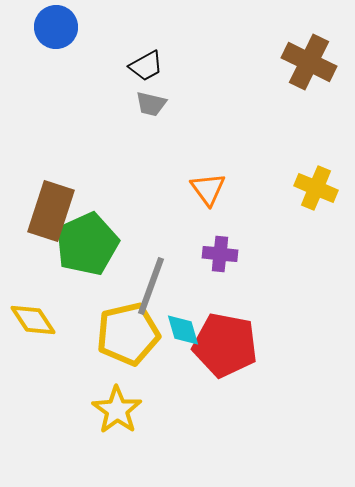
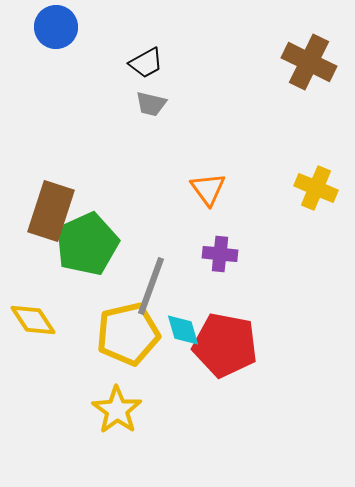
black trapezoid: moved 3 px up
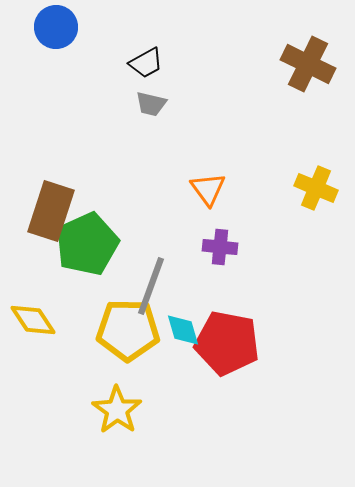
brown cross: moved 1 px left, 2 px down
purple cross: moved 7 px up
yellow pentagon: moved 4 px up; rotated 14 degrees clockwise
red pentagon: moved 2 px right, 2 px up
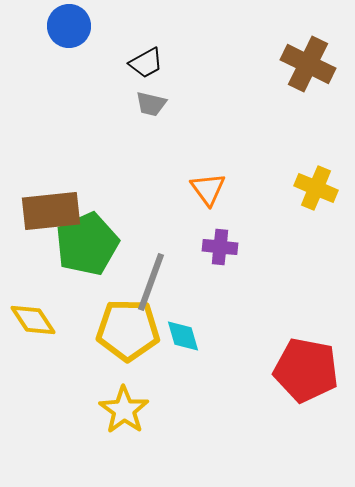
blue circle: moved 13 px right, 1 px up
brown rectangle: rotated 66 degrees clockwise
gray line: moved 4 px up
cyan diamond: moved 6 px down
red pentagon: moved 79 px right, 27 px down
yellow star: moved 7 px right
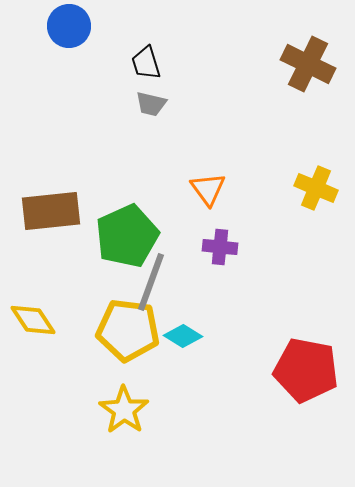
black trapezoid: rotated 102 degrees clockwise
green pentagon: moved 40 px right, 8 px up
yellow pentagon: rotated 6 degrees clockwise
cyan diamond: rotated 42 degrees counterclockwise
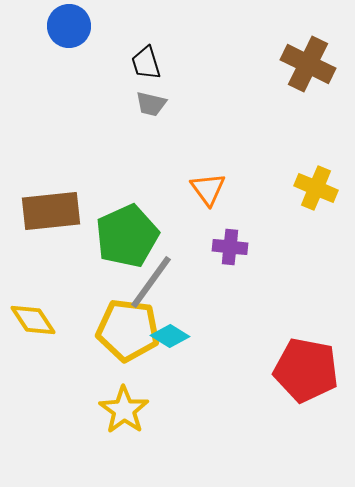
purple cross: moved 10 px right
gray line: rotated 16 degrees clockwise
cyan diamond: moved 13 px left
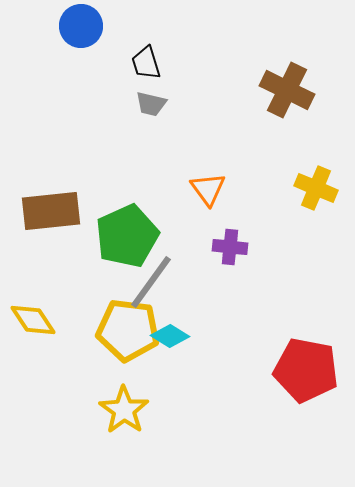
blue circle: moved 12 px right
brown cross: moved 21 px left, 26 px down
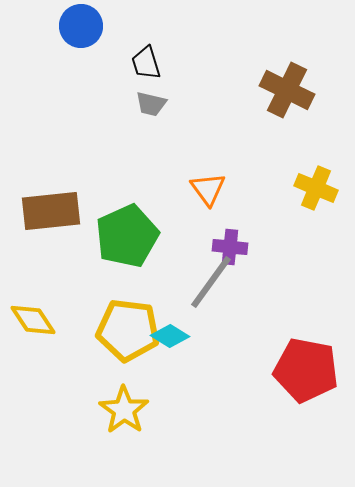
gray line: moved 60 px right
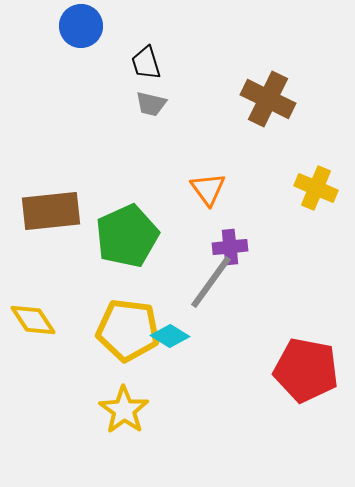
brown cross: moved 19 px left, 9 px down
purple cross: rotated 12 degrees counterclockwise
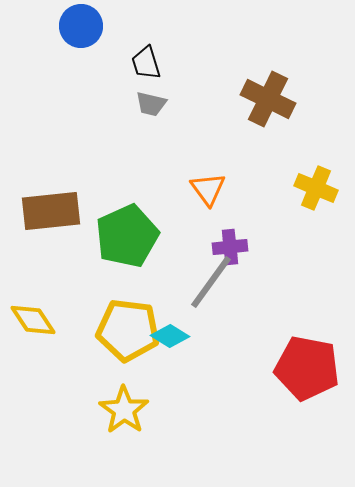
red pentagon: moved 1 px right, 2 px up
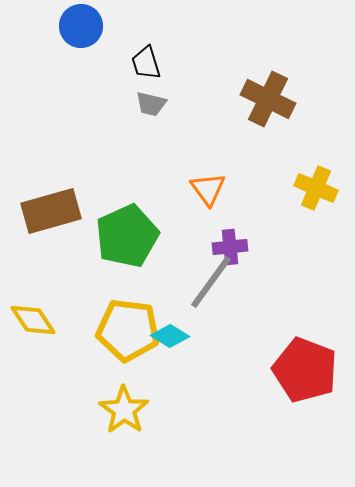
brown rectangle: rotated 10 degrees counterclockwise
red pentagon: moved 2 px left, 2 px down; rotated 10 degrees clockwise
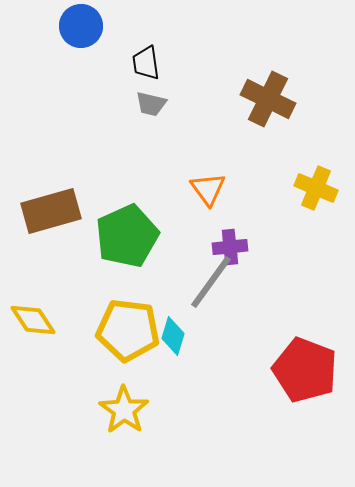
black trapezoid: rotated 9 degrees clockwise
cyan diamond: moved 3 px right; rotated 75 degrees clockwise
